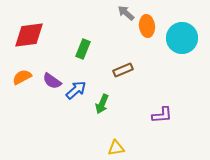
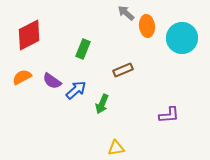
red diamond: rotated 20 degrees counterclockwise
purple L-shape: moved 7 px right
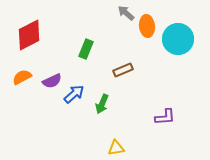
cyan circle: moved 4 px left, 1 px down
green rectangle: moved 3 px right
purple semicircle: rotated 60 degrees counterclockwise
blue arrow: moved 2 px left, 4 px down
purple L-shape: moved 4 px left, 2 px down
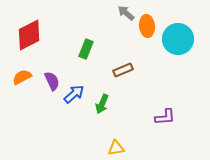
purple semicircle: rotated 90 degrees counterclockwise
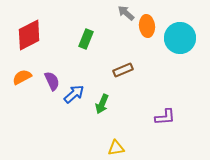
cyan circle: moved 2 px right, 1 px up
green rectangle: moved 10 px up
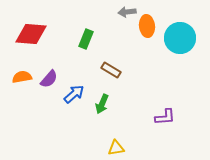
gray arrow: moved 1 px right, 1 px up; rotated 48 degrees counterclockwise
red diamond: moved 2 px right, 1 px up; rotated 32 degrees clockwise
brown rectangle: moved 12 px left; rotated 54 degrees clockwise
orange semicircle: rotated 18 degrees clockwise
purple semicircle: moved 3 px left, 2 px up; rotated 66 degrees clockwise
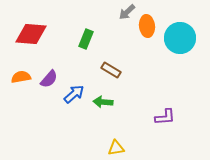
gray arrow: rotated 36 degrees counterclockwise
orange semicircle: moved 1 px left
green arrow: moved 1 px right, 2 px up; rotated 72 degrees clockwise
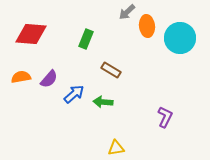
purple L-shape: rotated 60 degrees counterclockwise
